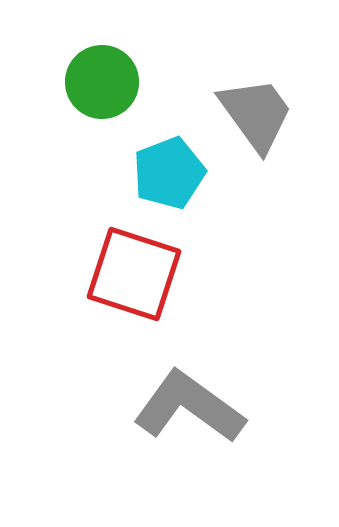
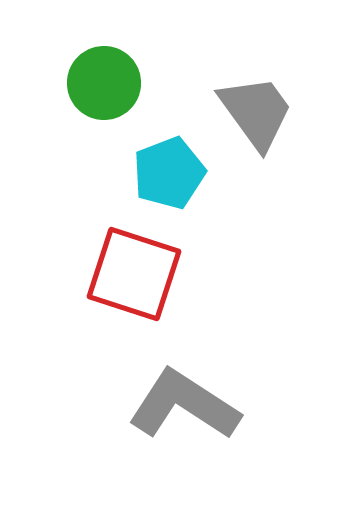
green circle: moved 2 px right, 1 px down
gray trapezoid: moved 2 px up
gray L-shape: moved 5 px left, 2 px up; rotated 3 degrees counterclockwise
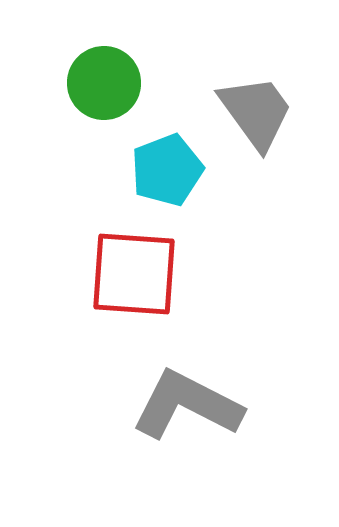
cyan pentagon: moved 2 px left, 3 px up
red square: rotated 14 degrees counterclockwise
gray L-shape: moved 3 px right; rotated 6 degrees counterclockwise
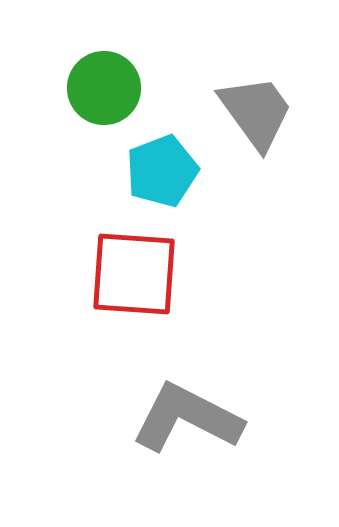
green circle: moved 5 px down
cyan pentagon: moved 5 px left, 1 px down
gray L-shape: moved 13 px down
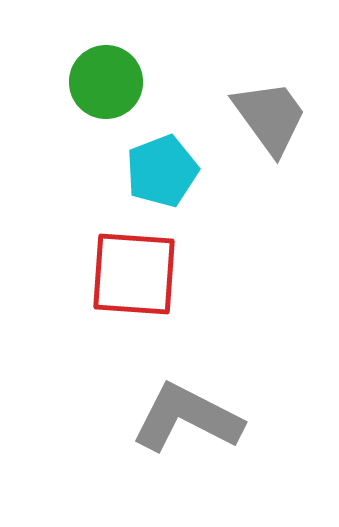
green circle: moved 2 px right, 6 px up
gray trapezoid: moved 14 px right, 5 px down
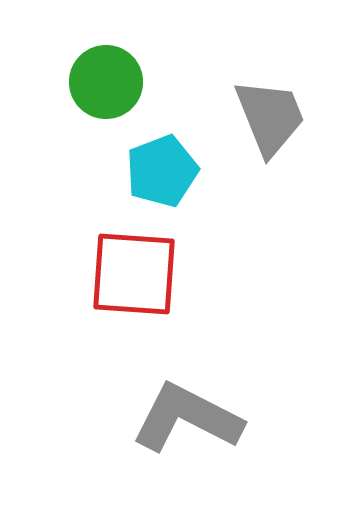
gray trapezoid: rotated 14 degrees clockwise
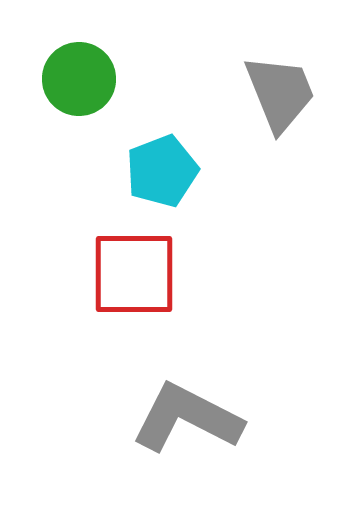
green circle: moved 27 px left, 3 px up
gray trapezoid: moved 10 px right, 24 px up
red square: rotated 4 degrees counterclockwise
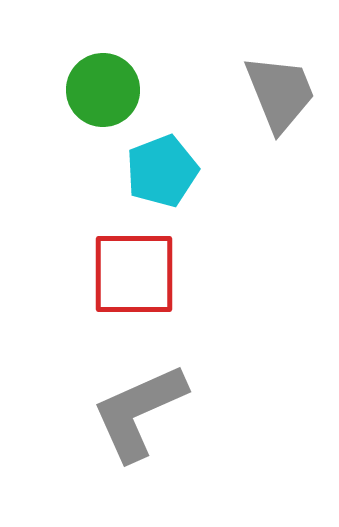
green circle: moved 24 px right, 11 px down
gray L-shape: moved 48 px left, 6 px up; rotated 51 degrees counterclockwise
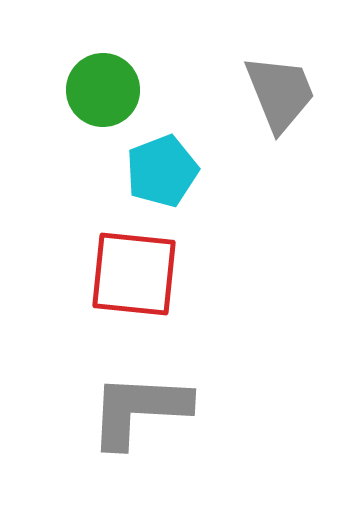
red square: rotated 6 degrees clockwise
gray L-shape: moved 2 px up; rotated 27 degrees clockwise
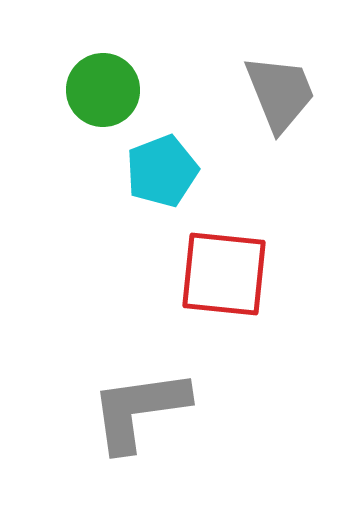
red square: moved 90 px right
gray L-shape: rotated 11 degrees counterclockwise
